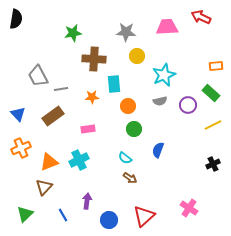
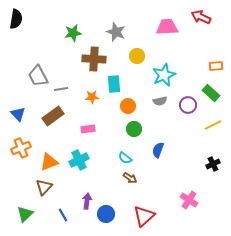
gray star: moved 10 px left; rotated 18 degrees clockwise
pink cross: moved 8 px up
blue circle: moved 3 px left, 6 px up
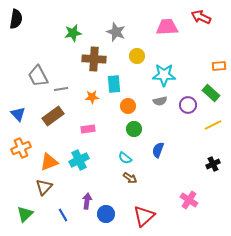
orange rectangle: moved 3 px right
cyan star: rotated 25 degrees clockwise
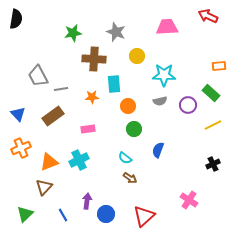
red arrow: moved 7 px right, 1 px up
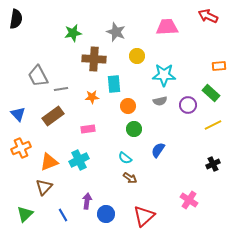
blue semicircle: rotated 14 degrees clockwise
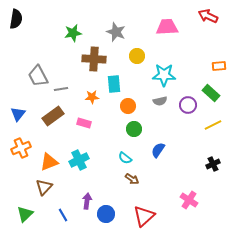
blue triangle: rotated 21 degrees clockwise
pink rectangle: moved 4 px left, 6 px up; rotated 24 degrees clockwise
brown arrow: moved 2 px right, 1 px down
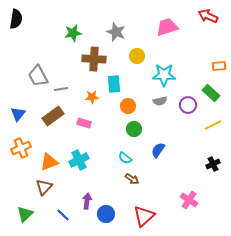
pink trapezoid: rotated 15 degrees counterclockwise
blue line: rotated 16 degrees counterclockwise
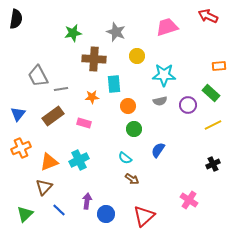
blue line: moved 4 px left, 5 px up
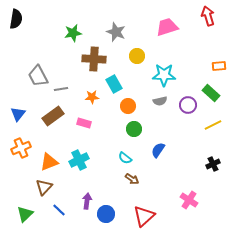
red arrow: rotated 48 degrees clockwise
cyan rectangle: rotated 24 degrees counterclockwise
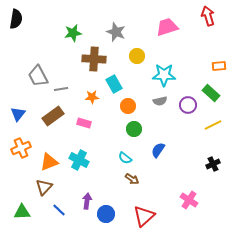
cyan cross: rotated 36 degrees counterclockwise
green triangle: moved 3 px left, 2 px up; rotated 42 degrees clockwise
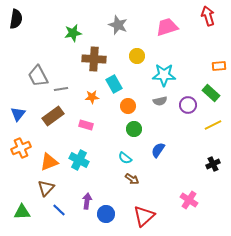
gray star: moved 2 px right, 7 px up
pink rectangle: moved 2 px right, 2 px down
brown triangle: moved 2 px right, 1 px down
